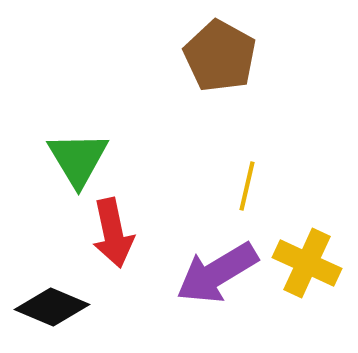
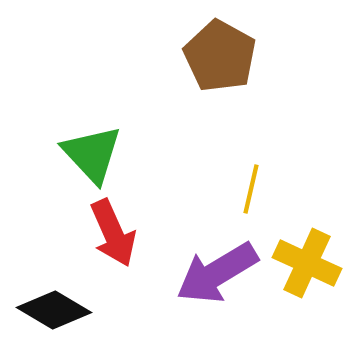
green triangle: moved 14 px right, 5 px up; rotated 12 degrees counterclockwise
yellow line: moved 4 px right, 3 px down
red arrow: rotated 12 degrees counterclockwise
black diamond: moved 2 px right, 3 px down; rotated 8 degrees clockwise
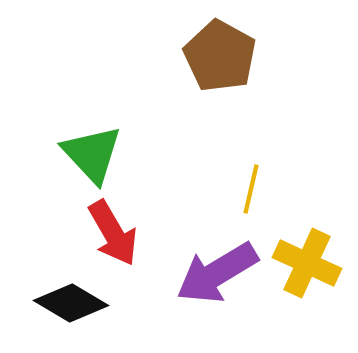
red arrow: rotated 6 degrees counterclockwise
black diamond: moved 17 px right, 7 px up
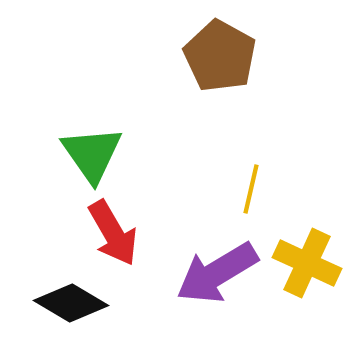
green triangle: rotated 8 degrees clockwise
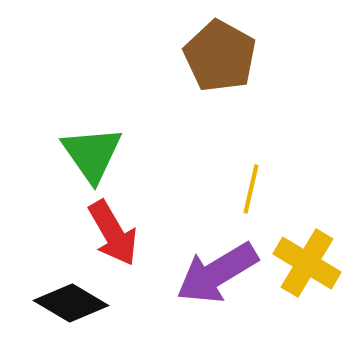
yellow cross: rotated 6 degrees clockwise
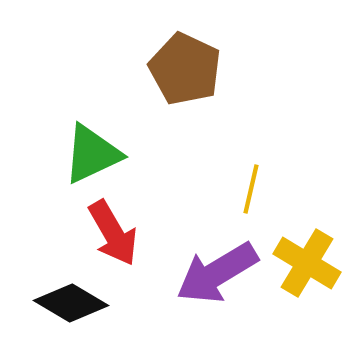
brown pentagon: moved 35 px left, 13 px down; rotated 4 degrees counterclockwise
green triangle: rotated 40 degrees clockwise
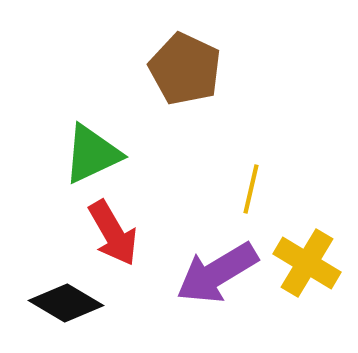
black diamond: moved 5 px left
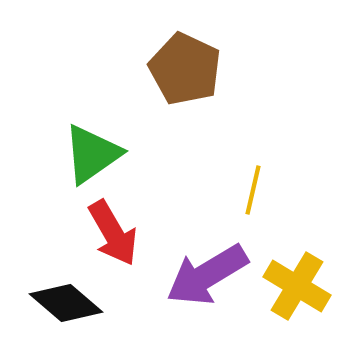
green triangle: rotated 10 degrees counterclockwise
yellow line: moved 2 px right, 1 px down
yellow cross: moved 10 px left, 23 px down
purple arrow: moved 10 px left, 2 px down
black diamond: rotated 10 degrees clockwise
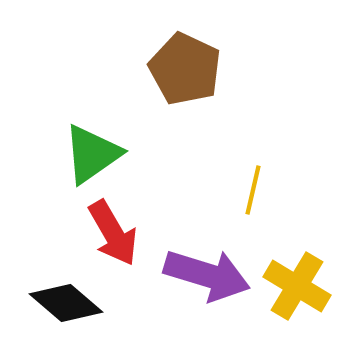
purple arrow: rotated 132 degrees counterclockwise
